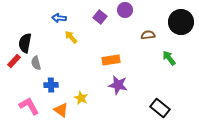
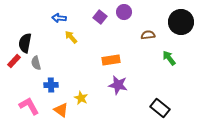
purple circle: moved 1 px left, 2 px down
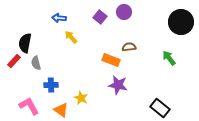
brown semicircle: moved 19 px left, 12 px down
orange rectangle: rotated 30 degrees clockwise
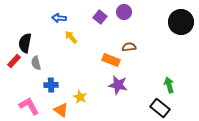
green arrow: moved 27 px down; rotated 21 degrees clockwise
yellow star: moved 1 px left, 1 px up
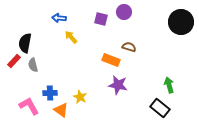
purple square: moved 1 px right, 2 px down; rotated 24 degrees counterclockwise
brown semicircle: rotated 24 degrees clockwise
gray semicircle: moved 3 px left, 2 px down
blue cross: moved 1 px left, 8 px down
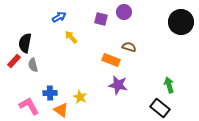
blue arrow: moved 1 px up; rotated 144 degrees clockwise
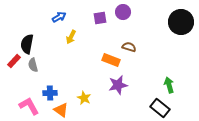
purple circle: moved 1 px left
purple square: moved 1 px left, 1 px up; rotated 24 degrees counterclockwise
yellow arrow: rotated 112 degrees counterclockwise
black semicircle: moved 2 px right, 1 px down
purple star: rotated 24 degrees counterclockwise
yellow star: moved 4 px right, 1 px down
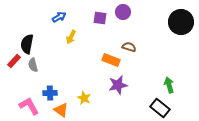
purple square: rotated 16 degrees clockwise
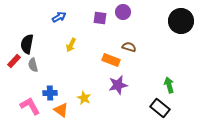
black circle: moved 1 px up
yellow arrow: moved 8 px down
pink L-shape: moved 1 px right
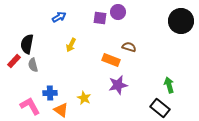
purple circle: moved 5 px left
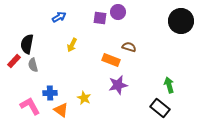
yellow arrow: moved 1 px right
